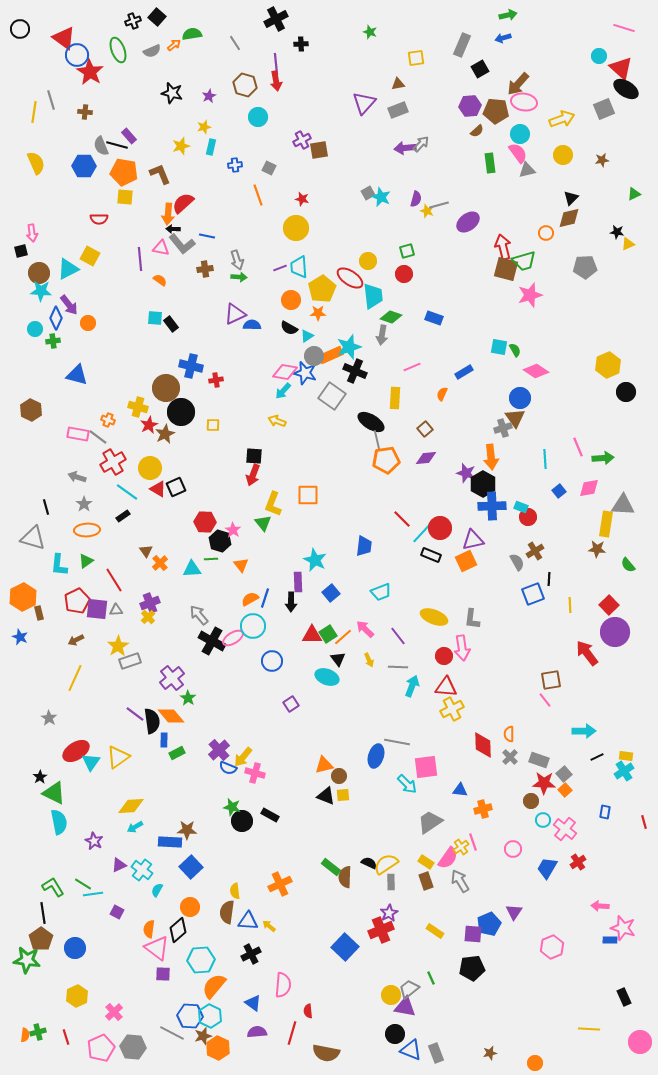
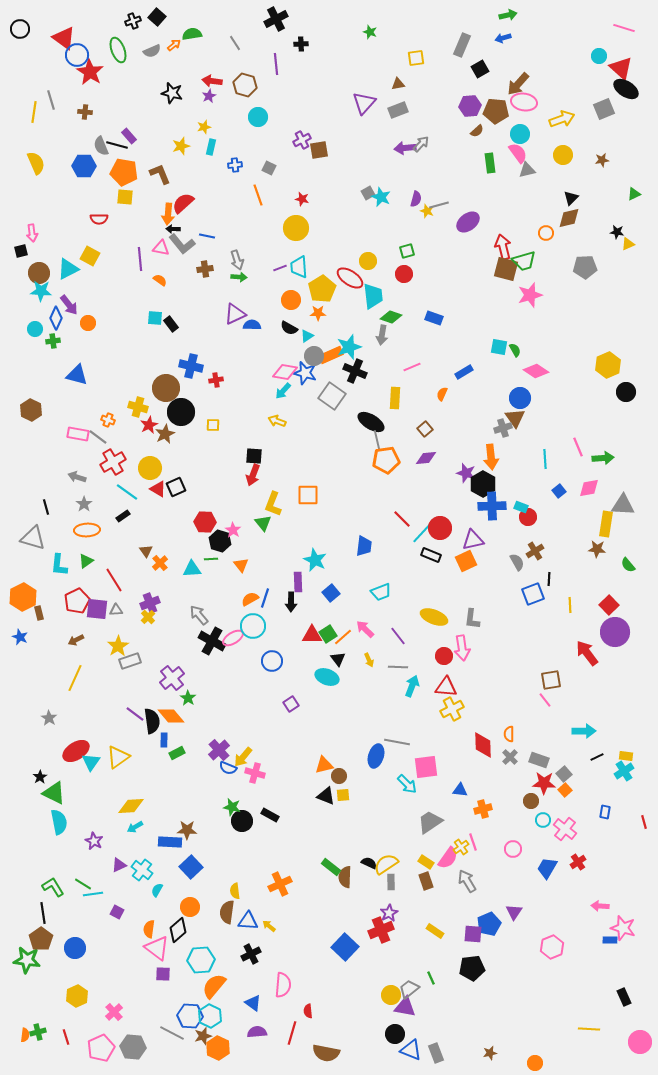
red arrow at (276, 81): moved 64 px left; rotated 108 degrees clockwise
gray arrow at (460, 881): moved 7 px right
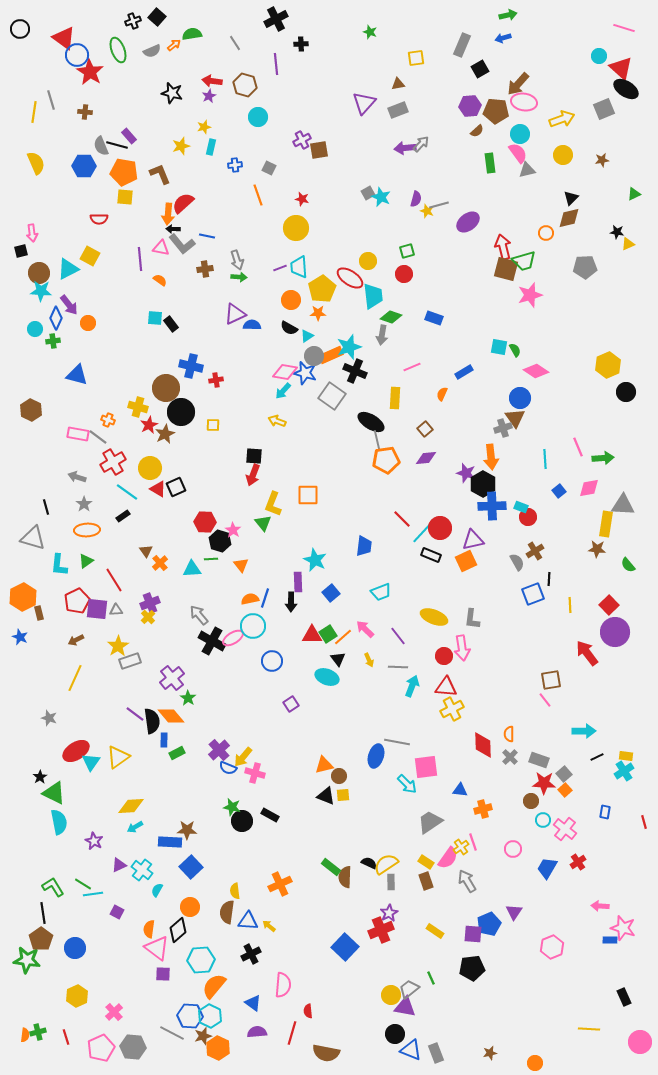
orange semicircle at (250, 599): rotated 18 degrees clockwise
gray star at (49, 718): rotated 14 degrees counterclockwise
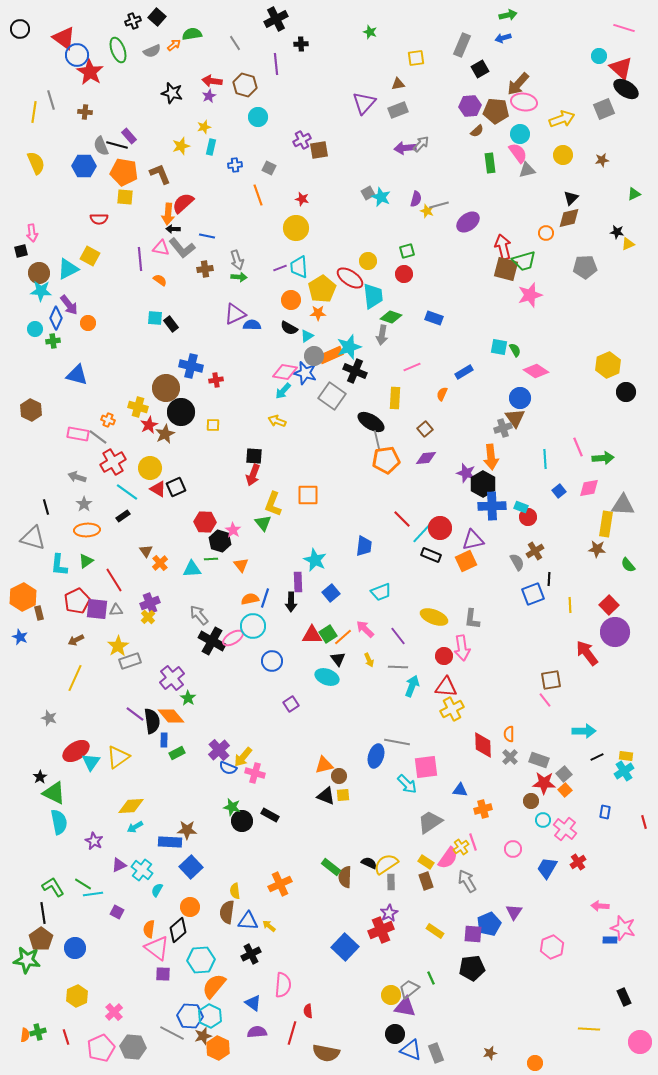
gray L-shape at (182, 244): moved 4 px down
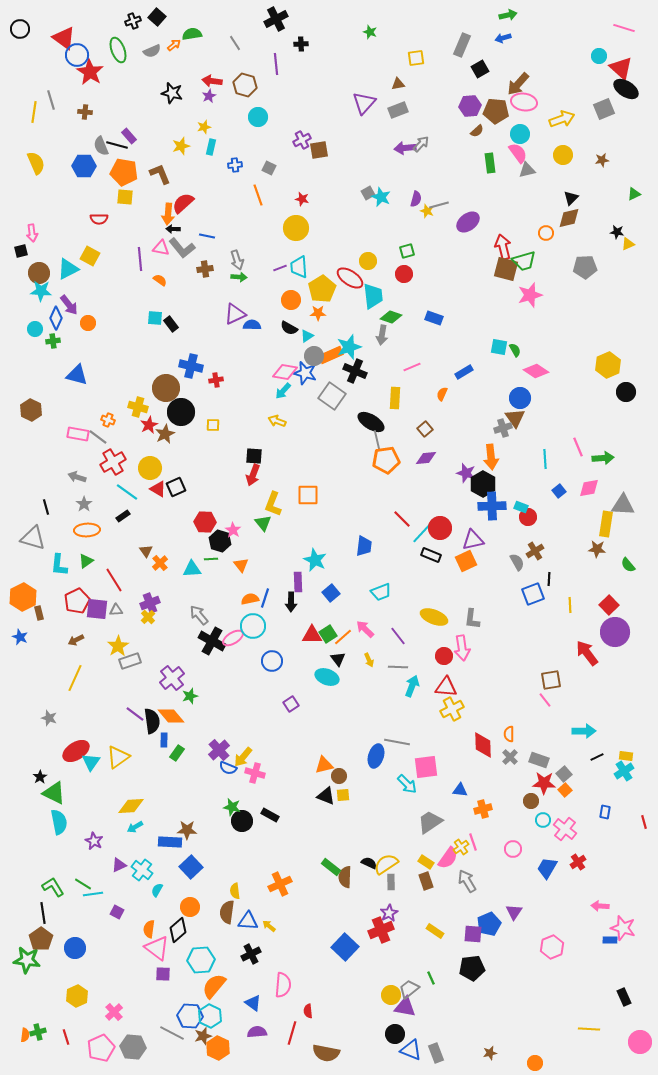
green star at (188, 698): moved 2 px right, 2 px up; rotated 21 degrees clockwise
green rectangle at (177, 753): rotated 28 degrees counterclockwise
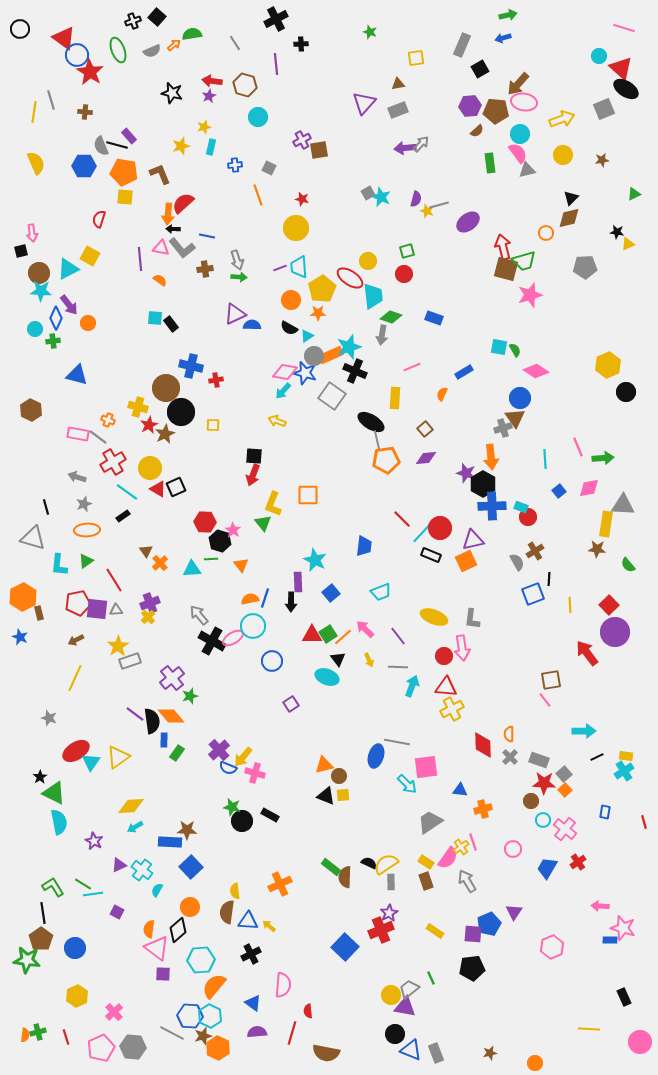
red semicircle at (99, 219): rotated 108 degrees clockwise
gray star at (84, 504): rotated 14 degrees clockwise
red pentagon at (77, 601): moved 1 px right, 2 px down; rotated 15 degrees clockwise
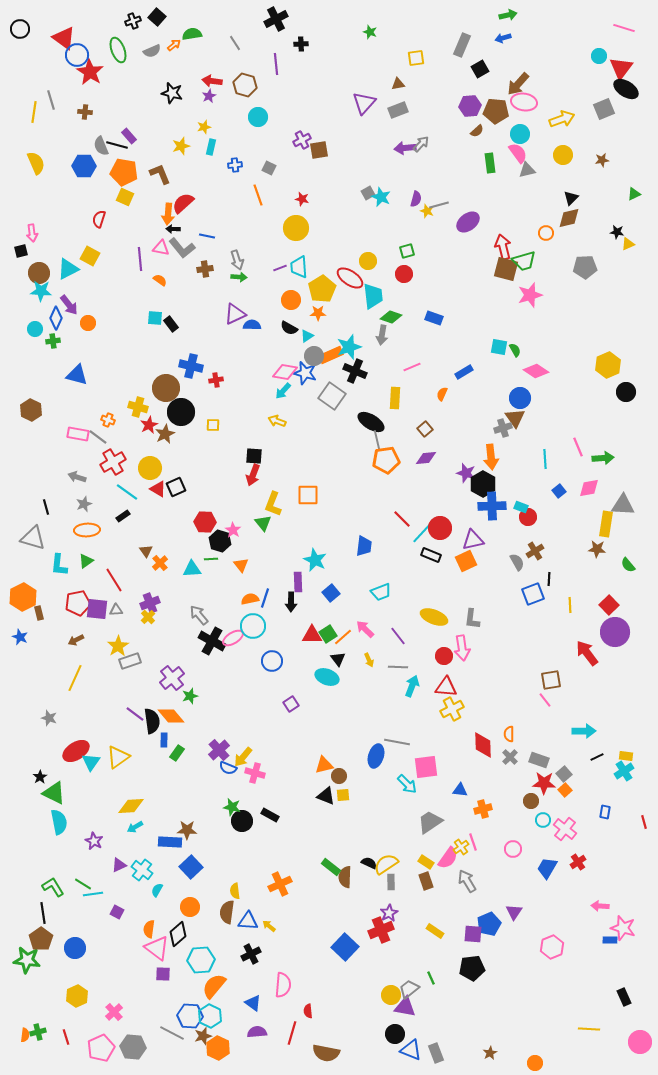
red triangle at (621, 68): rotated 25 degrees clockwise
yellow square at (125, 197): rotated 18 degrees clockwise
black diamond at (178, 930): moved 4 px down
brown star at (490, 1053): rotated 16 degrees counterclockwise
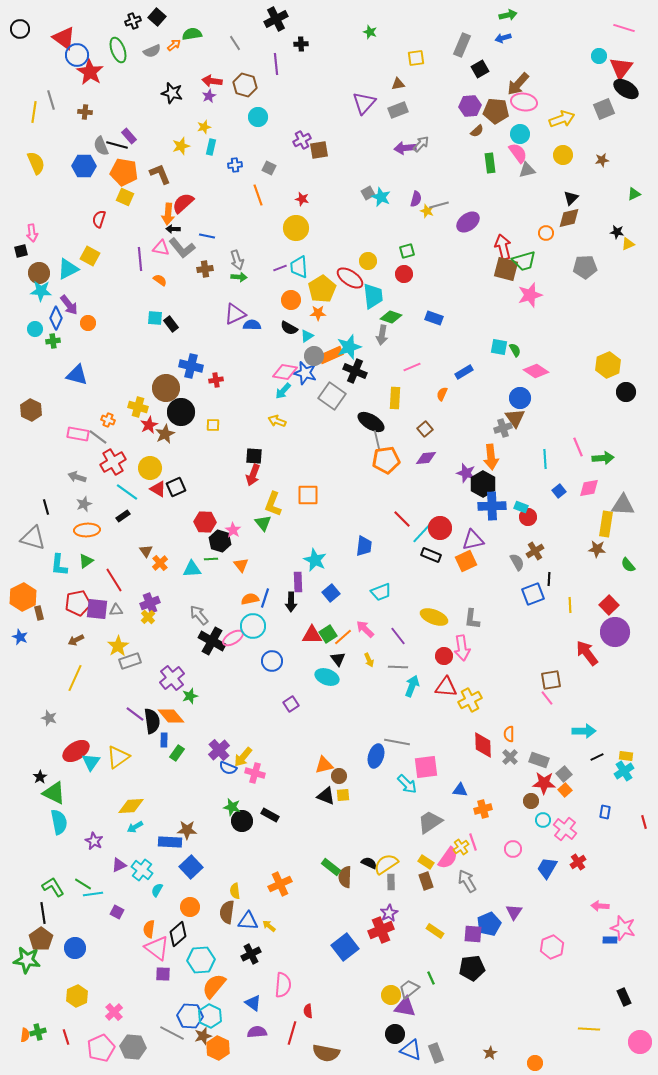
pink line at (545, 700): moved 2 px right, 2 px up
yellow cross at (452, 709): moved 18 px right, 9 px up
blue square at (345, 947): rotated 8 degrees clockwise
